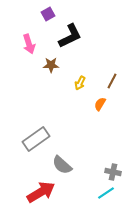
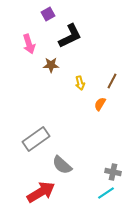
yellow arrow: rotated 40 degrees counterclockwise
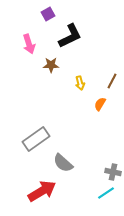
gray semicircle: moved 1 px right, 2 px up
red arrow: moved 1 px right, 1 px up
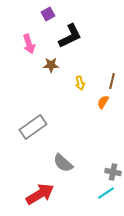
brown line: rotated 14 degrees counterclockwise
orange semicircle: moved 3 px right, 2 px up
gray rectangle: moved 3 px left, 12 px up
red arrow: moved 2 px left, 3 px down
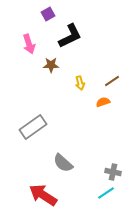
brown line: rotated 42 degrees clockwise
orange semicircle: rotated 40 degrees clockwise
red arrow: moved 3 px right, 1 px down; rotated 116 degrees counterclockwise
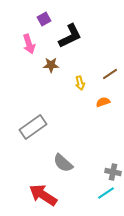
purple square: moved 4 px left, 5 px down
brown line: moved 2 px left, 7 px up
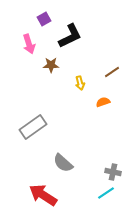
brown line: moved 2 px right, 2 px up
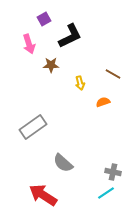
brown line: moved 1 px right, 2 px down; rotated 63 degrees clockwise
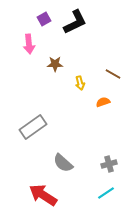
black L-shape: moved 5 px right, 14 px up
pink arrow: rotated 12 degrees clockwise
brown star: moved 4 px right, 1 px up
gray cross: moved 4 px left, 8 px up; rotated 28 degrees counterclockwise
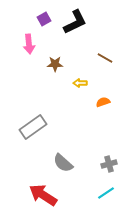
brown line: moved 8 px left, 16 px up
yellow arrow: rotated 104 degrees clockwise
